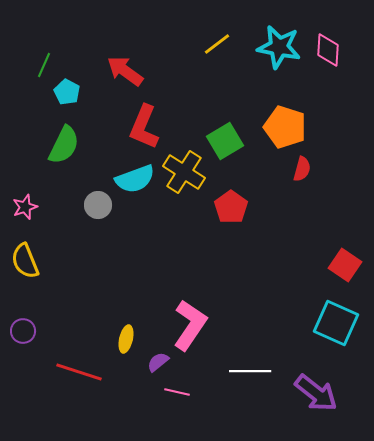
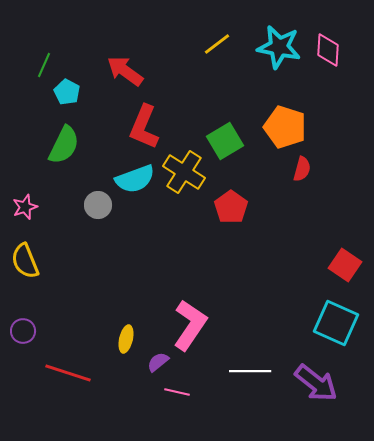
red line: moved 11 px left, 1 px down
purple arrow: moved 10 px up
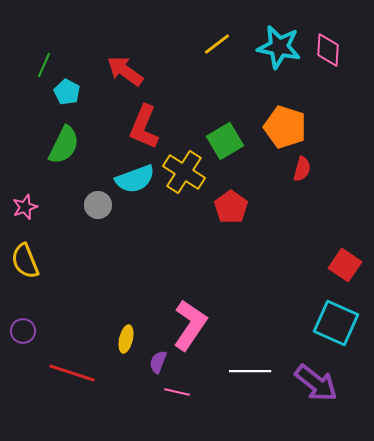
purple semicircle: rotated 30 degrees counterclockwise
red line: moved 4 px right
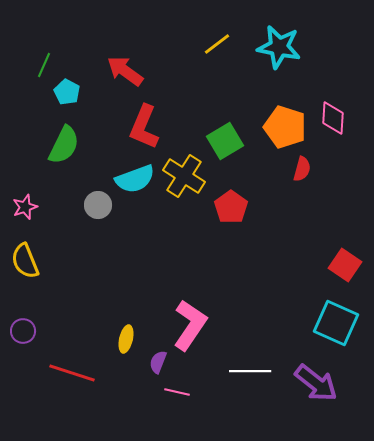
pink diamond: moved 5 px right, 68 px down
yellow cross: moved 4 px down
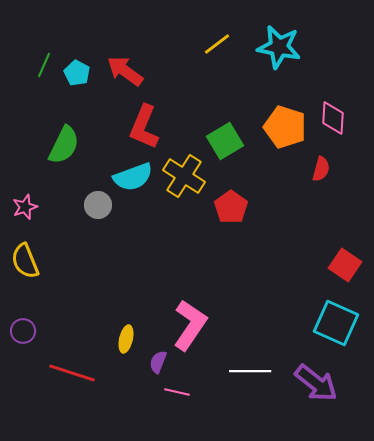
cyan pentagon: moved 10 px right, 19 px up
red semicircle: moved 19 px right
cyan semicircle: moved 2 px left, 2 px up
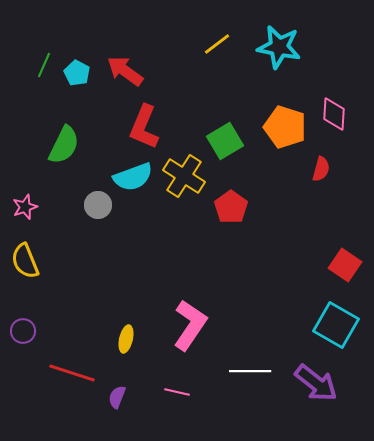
pink diamond: moved 1 px right, 4 px up
cyan square: moved 2 px down; rotated 6 degrees clockwise
purple semicircle: moved 41 px left, 35 px down
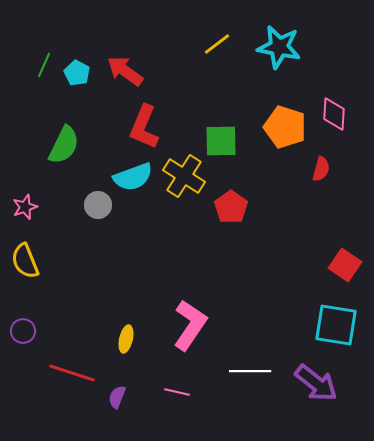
green square: moved 4 px left; rotated 30 degrees clockwise
cyan square: rotated 21 degrees counterclockwise
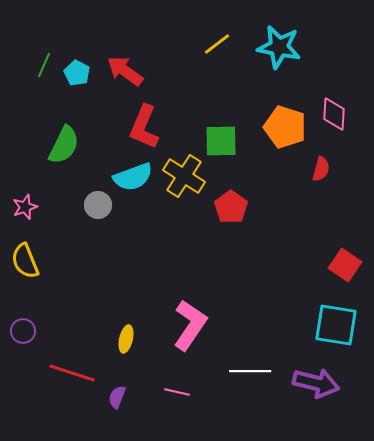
purple arrow: rotated 24 degrees counterclockwise
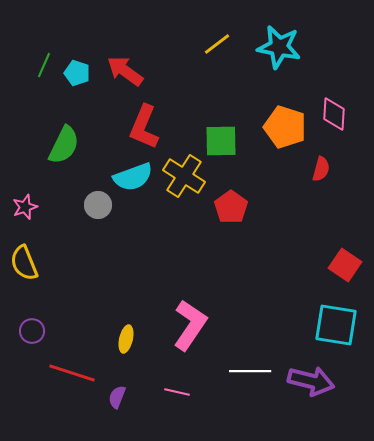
cyan pentagon: rotated 10 degrees counterclockwise
yellow semicircle: moved 1 px left, 2 px down
purple circle: moved 9 px right
purple arrow: moved 5 px left, 2 px up
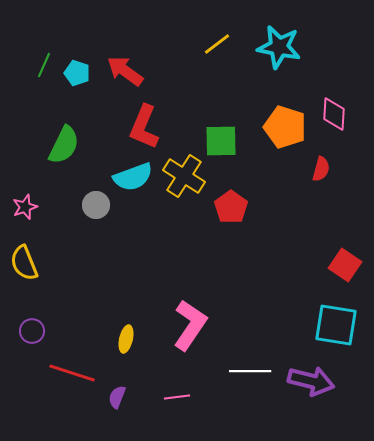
gray circle: moved 2 px left
pink line: moved 5 px down; rotated 20 degrees counterclockwise
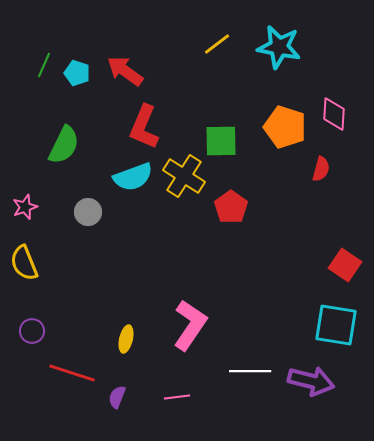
gray circle: moved 8 px left, 7 px down
